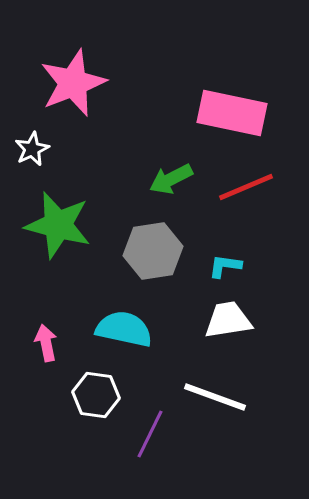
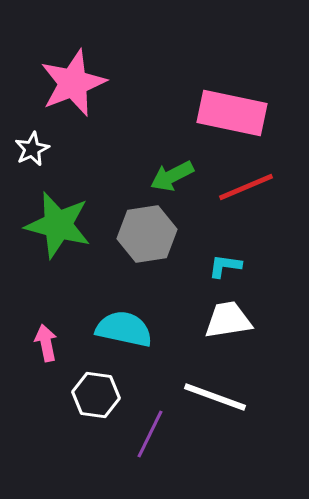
green arrow: moved 1 px right, 3 px up
gray hexagon: moved 6 px left, 17 px up
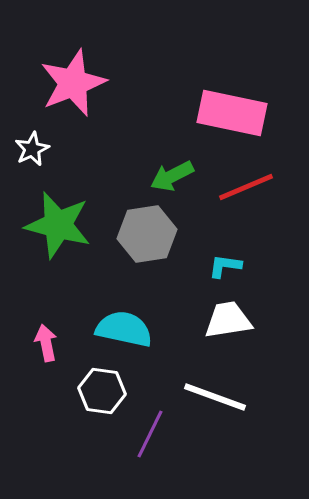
white hexagon: moved 6 px right, 4 px up
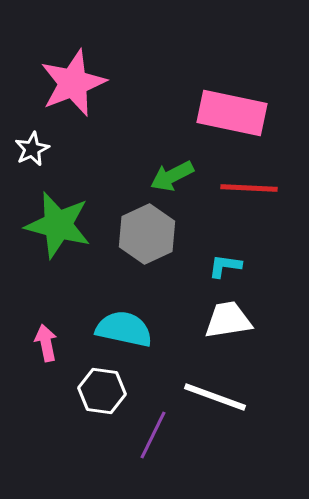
red line: moved 3 px right, 1 px down; rotated 26 degrees clockwise
gray hexagon: rotated 16 degrees counterclockwise
purple line: moved 3 px right, 1 px down
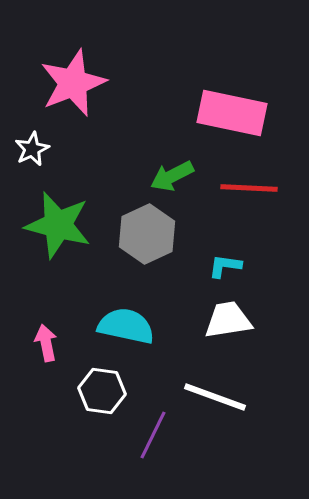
cyan semicircle: moved 2 px right, 3 px up
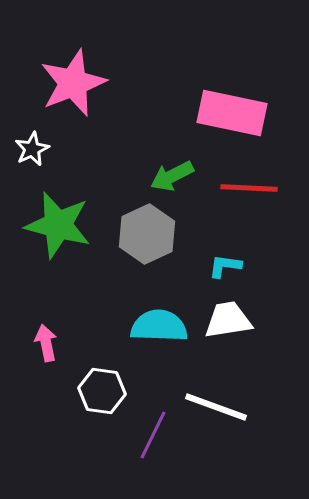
cyan semicircle: moved 33 px right; rotated 10 degrees counterclockwise
white line: moved 1 px right, 10 px down
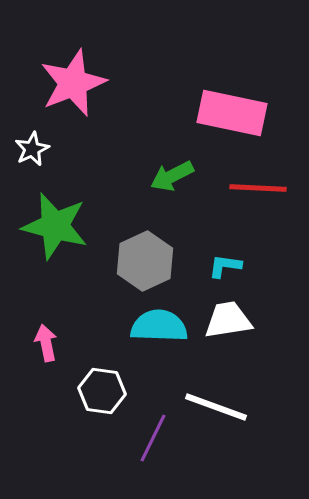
red line: moved 9 px right
green star: moved 3 px left, 1 px down
gray hexagon: moved 2 px left, 27 px down
purple line: moved 3 px down
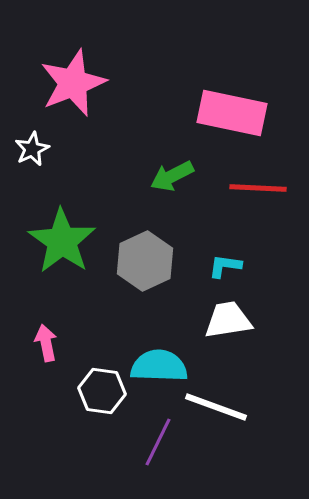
green star: moved 7 px right, 15 px down; rotated 20 degrees clockwise
cyan semicircle: moved 40 px down
purple line: moved 5 px right, 4 px down
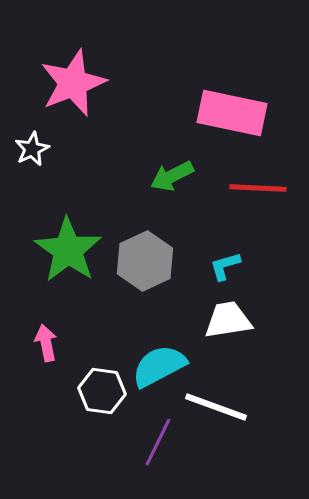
green star: moved 6 px right, 9 px down
cyan L-shape: rotated 24 degrees counterclockwise
cyan semicircle: rotated 30 degrees counterclockwise
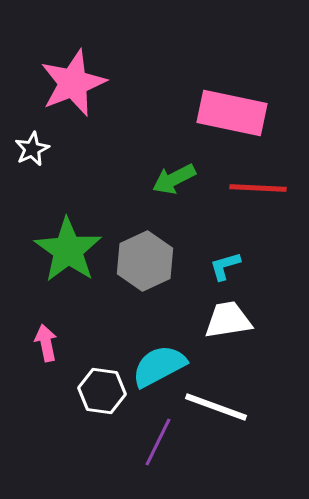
green arrow: moved 2 px right, 3 px down
